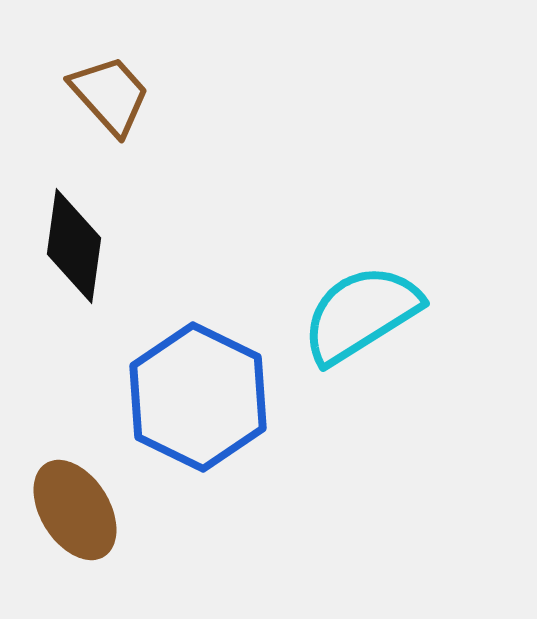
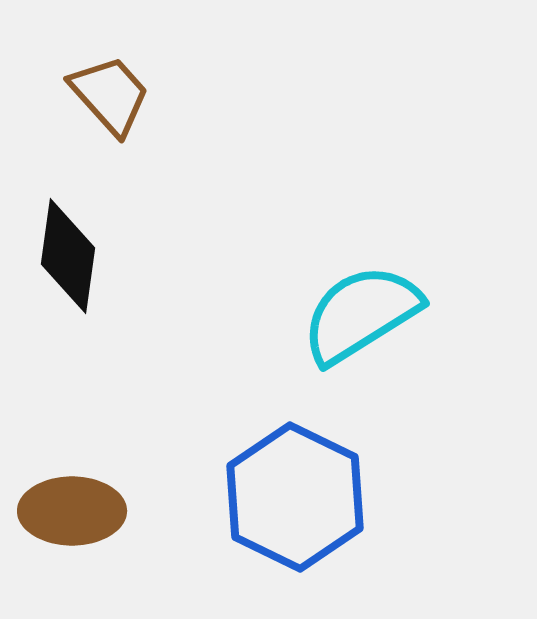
black diamond: moved 6 px left, 10 px down
blue hexagon: moved 97 px right, 100 px down
brown ellipse: moved 3 px left, 1 px down; rotated 58 degrees counterclockwise
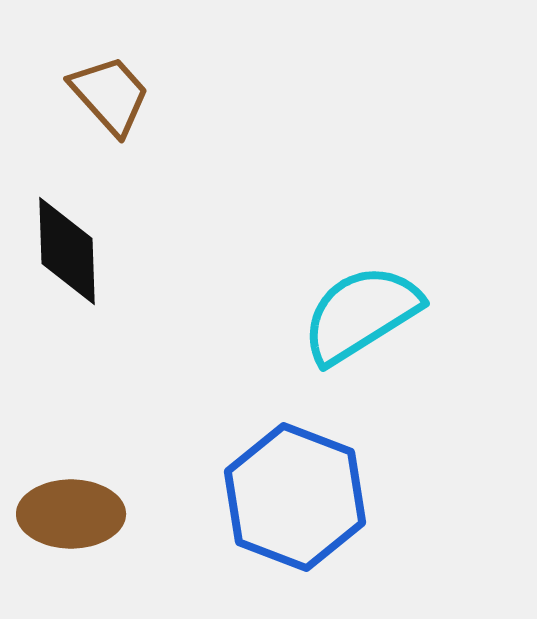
black diamond: moved 1 px left, 5 px up; rotated 10 degrees counterclockwise
blue hexagon: rotated 5 degrees counterclockwise
brown ellipse: moved 1 px left, 3 px down
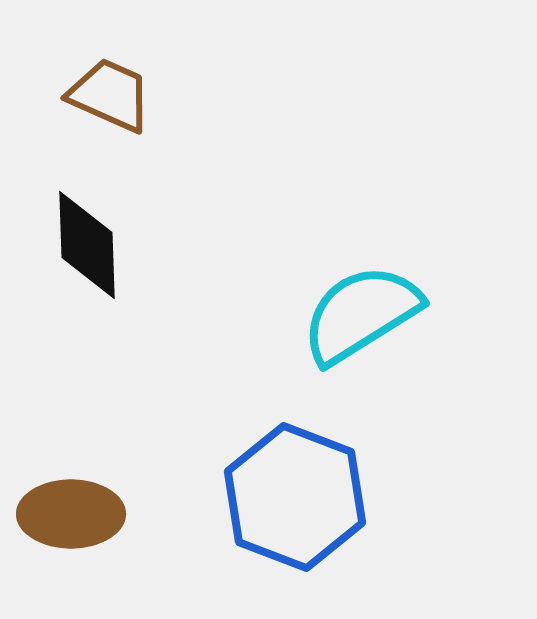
brown trapezoid: rotated 24 degrees counterclockwise
black diamond: moved 20 px right, 6 px up
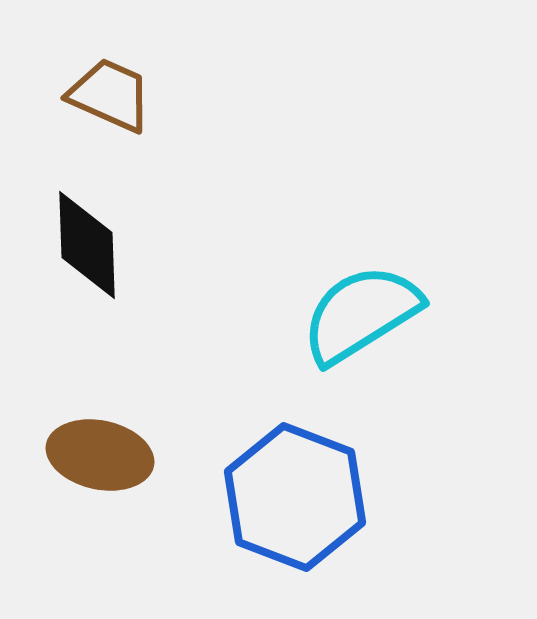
brown ellipse: moved 29 px right, 59 px up; rotated 12 degrees clockwise
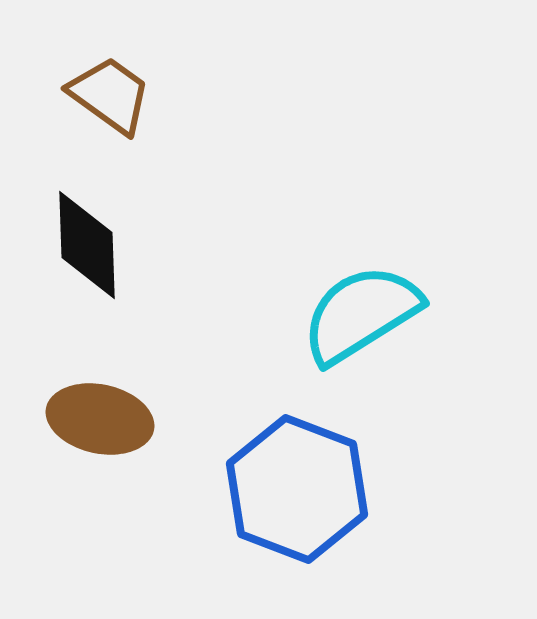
brown trapezoid: rotated 12 degrees clockwise
brown ellipse: moved 36 px up
blue hexagon: moved 2 px right, 8 px up
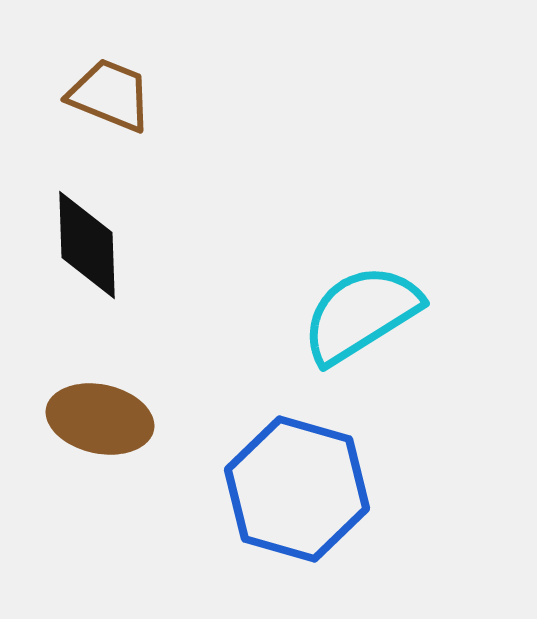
brown trapezoid: rotated 14 degrees counterclockwise
blue hexagon: rotated 5 degrees counterclockwise
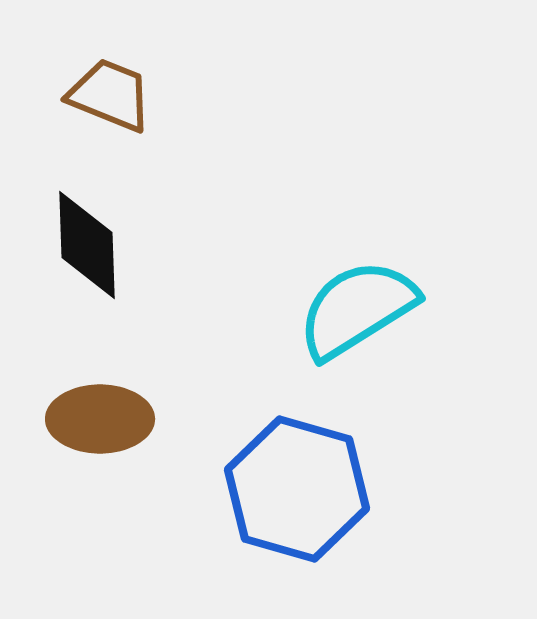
cyan semicircle: moved 4 px left, 5 px up
brown ellipse: rotated 12 degrees counterclockwise
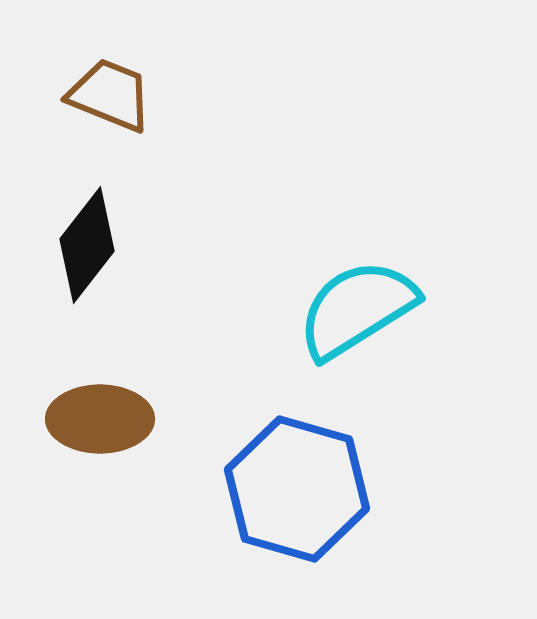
black diamond: rotated 40 degrees clockwise
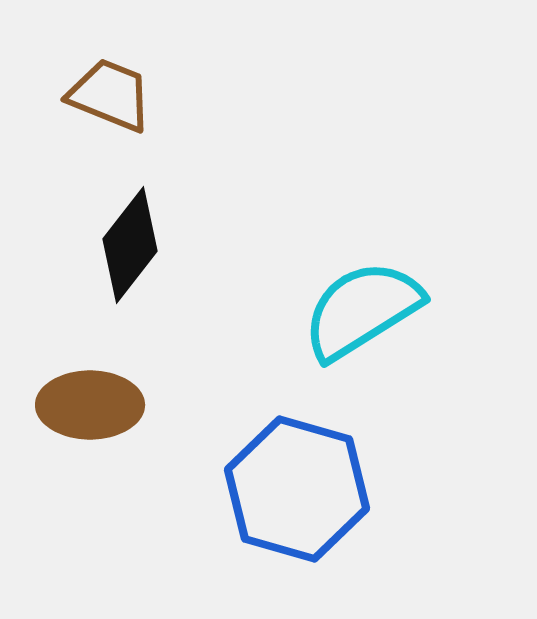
black diamond: moved 43 px right
cyan semicircle: moved 5 px right, 1 px down
brown ellipse: moved 10 px left, 14 px up
